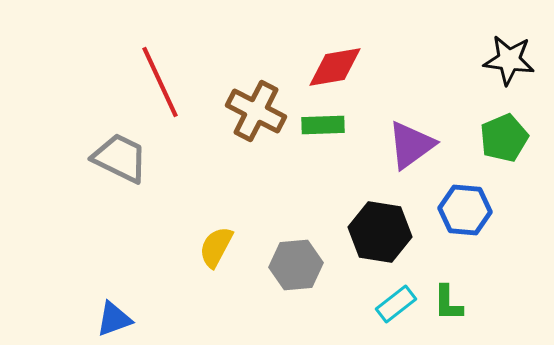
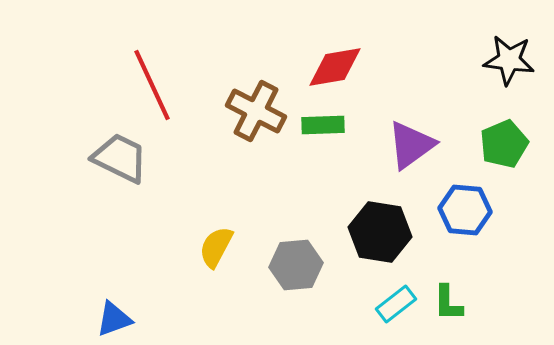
red line: moved 8 px left, 3 px down
green pentagon: moved 6 px down
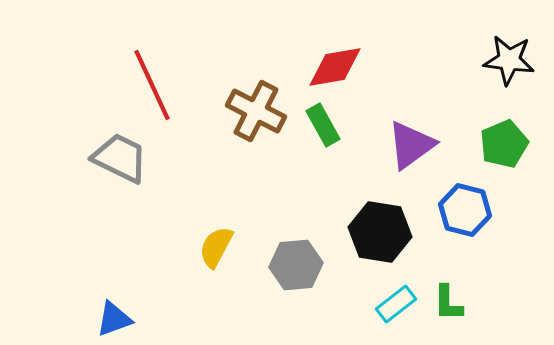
green rectangle: rotated 63 degrees clockwise
blue hexagon: rotated 9 degrees clockwise
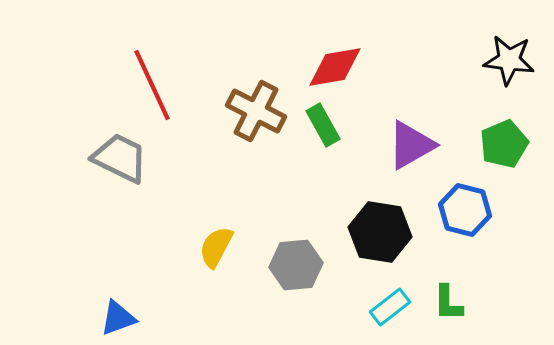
purple triangle: rotated 6 degrees clockwise
cyan rectangle: moved 6 px left, 3 px down
blue triangle: moved 4 px right, 1 px up
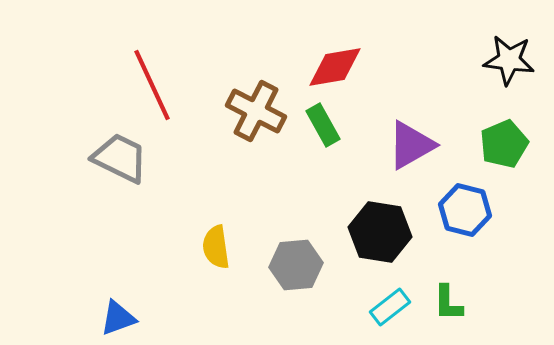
yellow semicircle: rotated 36 degrees counterclockwise
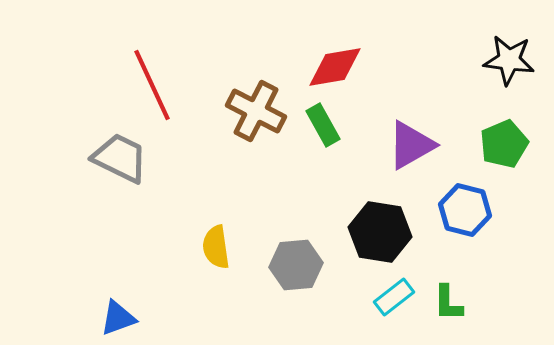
cyan rectangle: moved 4 px right, 10 px up
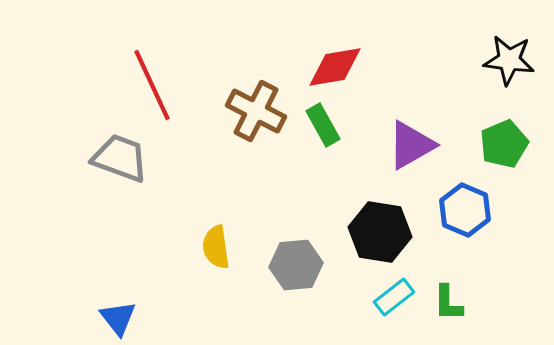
gray trapezoid: rotated 6 degrees counterclockwise
blue hexagon: rotated 9 degrees clockwise
blue triangle: rotated 48 degrees counterclockwise
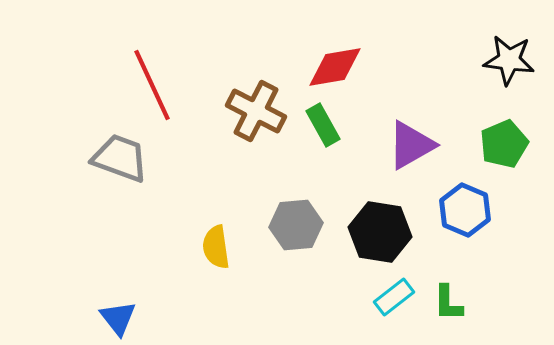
gray hexagon: moved 40 px up
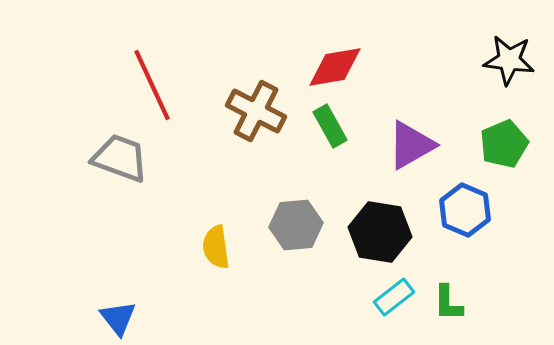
green rectangle: moved 7 px right, 1 px down
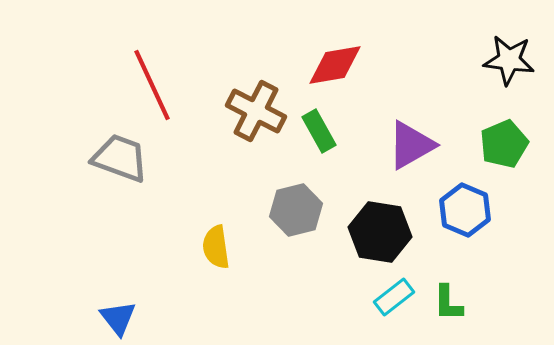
red diamond: moved 2 px up
green rectangle: moved 11 px left, 5 px down
gray hexagon: moved 15 px up; rotated 9 degrees counterclockwise
